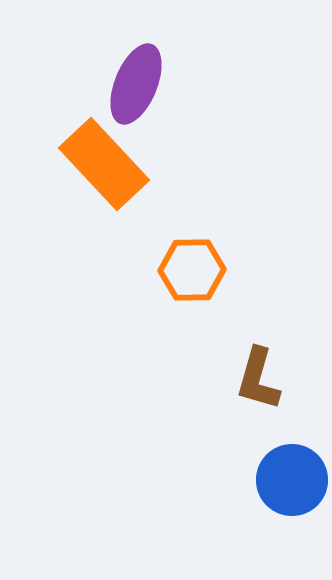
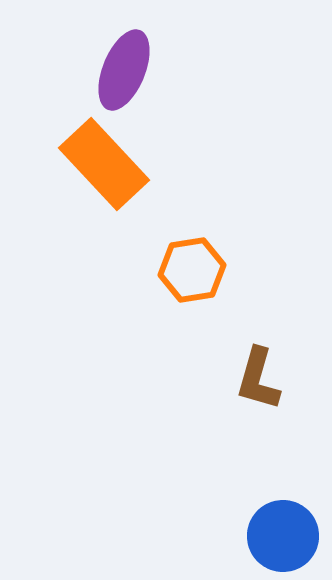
purple ellipse: moved 12 px left, 14 px up
orange hexagon: rotated 8 degrees counterclockwise
blue circle: moved 9 px left, 56 px down
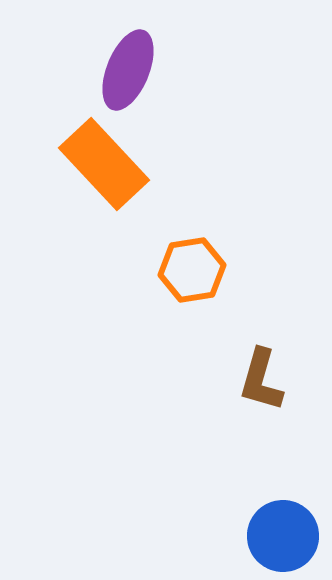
purple ellipse: moved 4 px right
brown L-shape: moved 3 px right, 1 px down
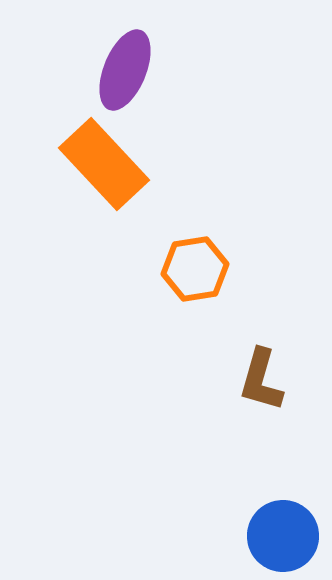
purple ellipse: moved 3 px left
orange hexagon: moved 3 px right, 1 px up
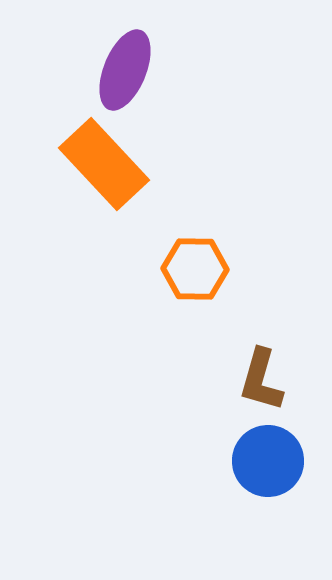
orange hexagon: rotated 10 degrees clockwise
blue circle: moved 15 px left, 75 px up
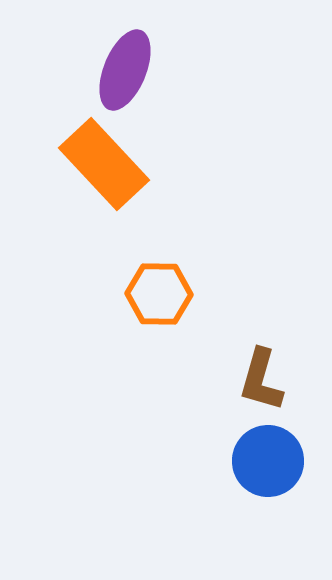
orange hexagon: moved 36 px left, 25 px down
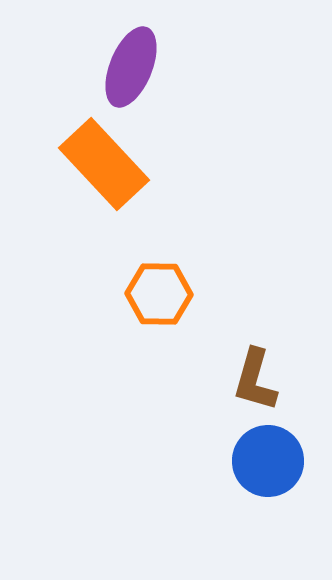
purple ellipse: moved 6 px right, 3 px up
brown L-shape: moved 6 px left
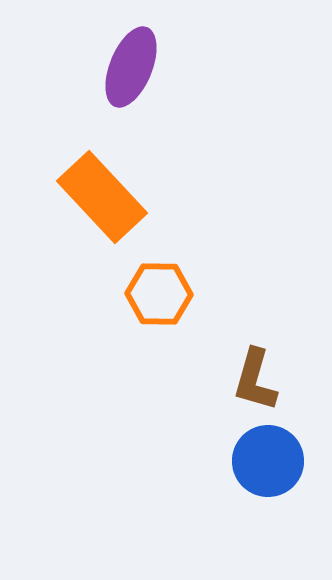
orange rectangle: moved 2 px left, 33 px down
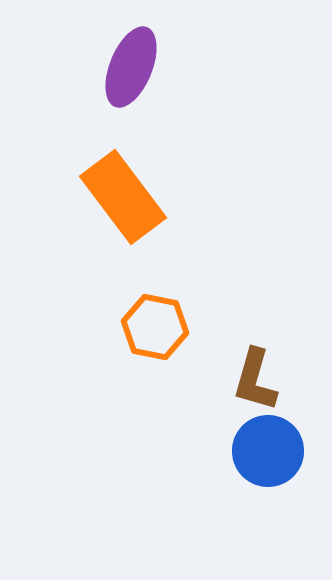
orange rectangle: moved 21 px right; rotated 6 degrees clockwise
orange hexagon: moved 4 px left, 33 px down; rotated 10 degrees clockwise
blue circle: moved 10 px up
